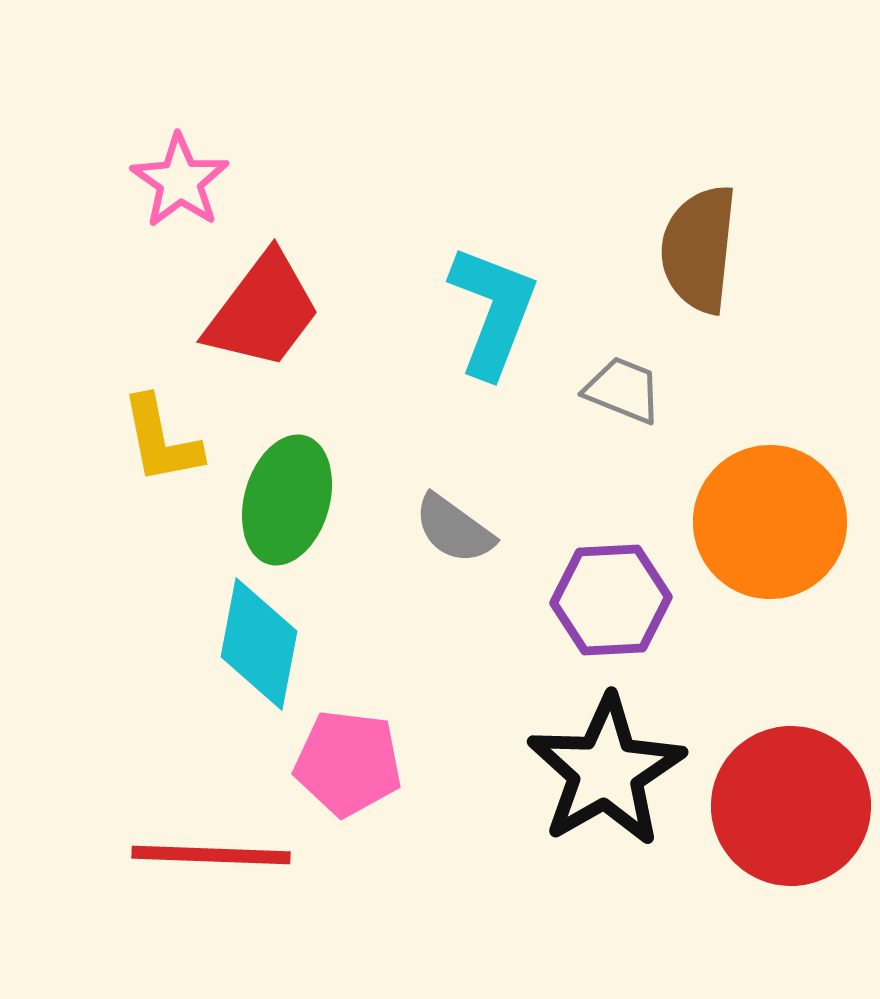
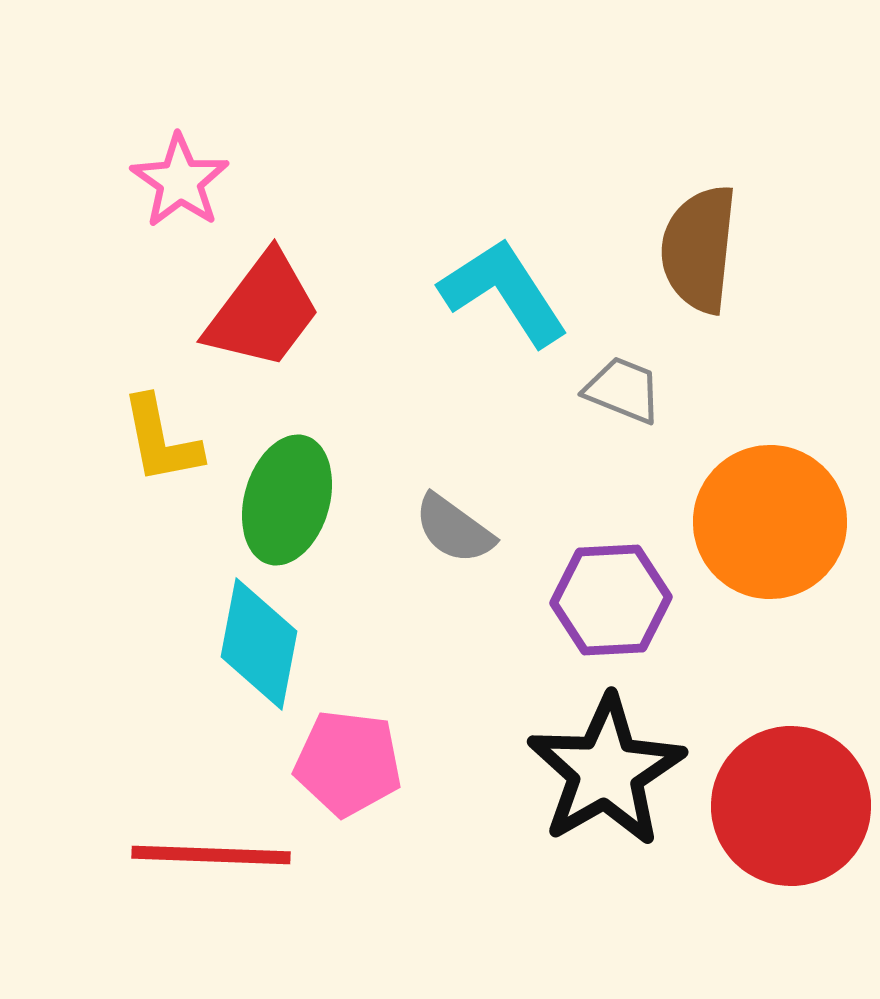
cyan L-shape: moved 11 px right, 19 px up; rotated 54 degrees counterclockwise
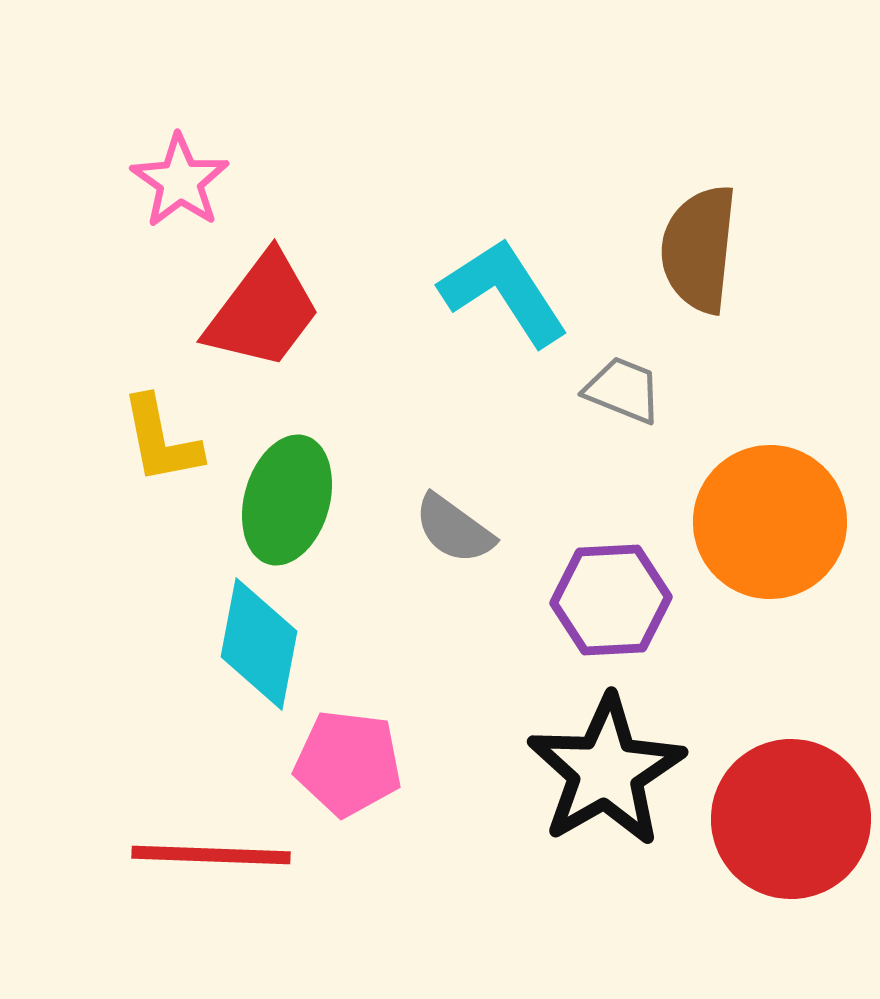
red circle: moved 13 px down
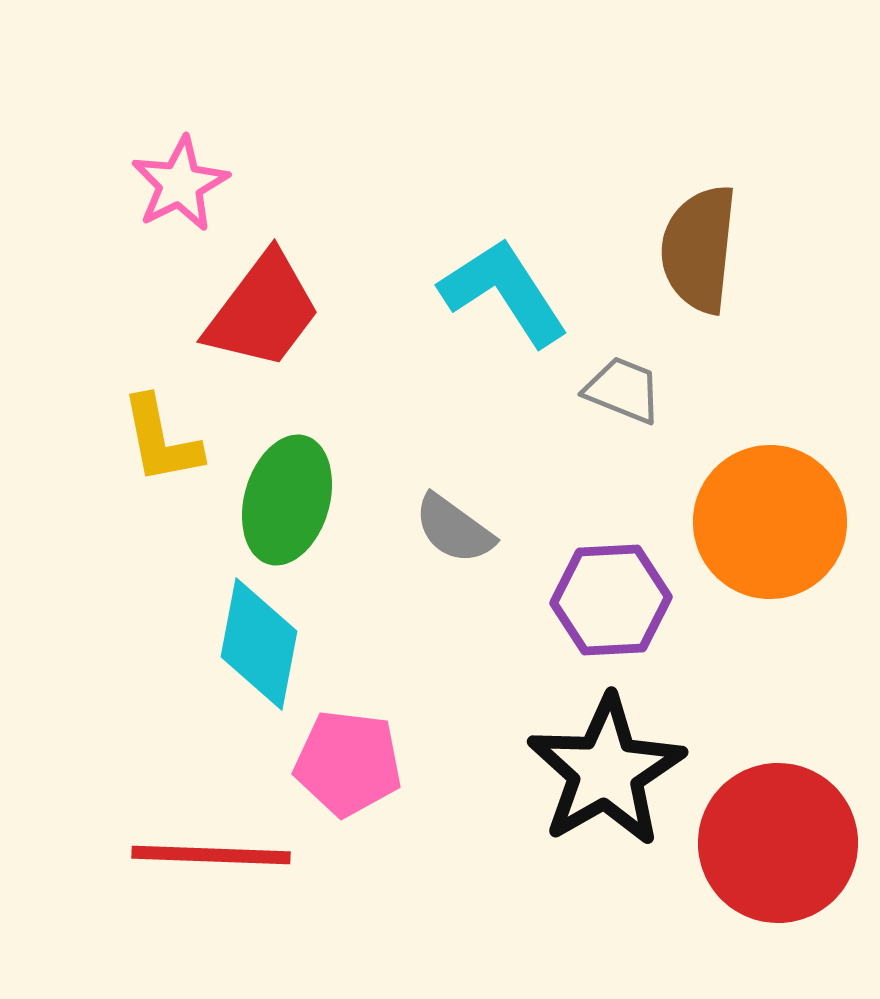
pink star: moved 3 px down; rotated 10 degrees clockwise
red circle: moved 13 px left, 24 px down
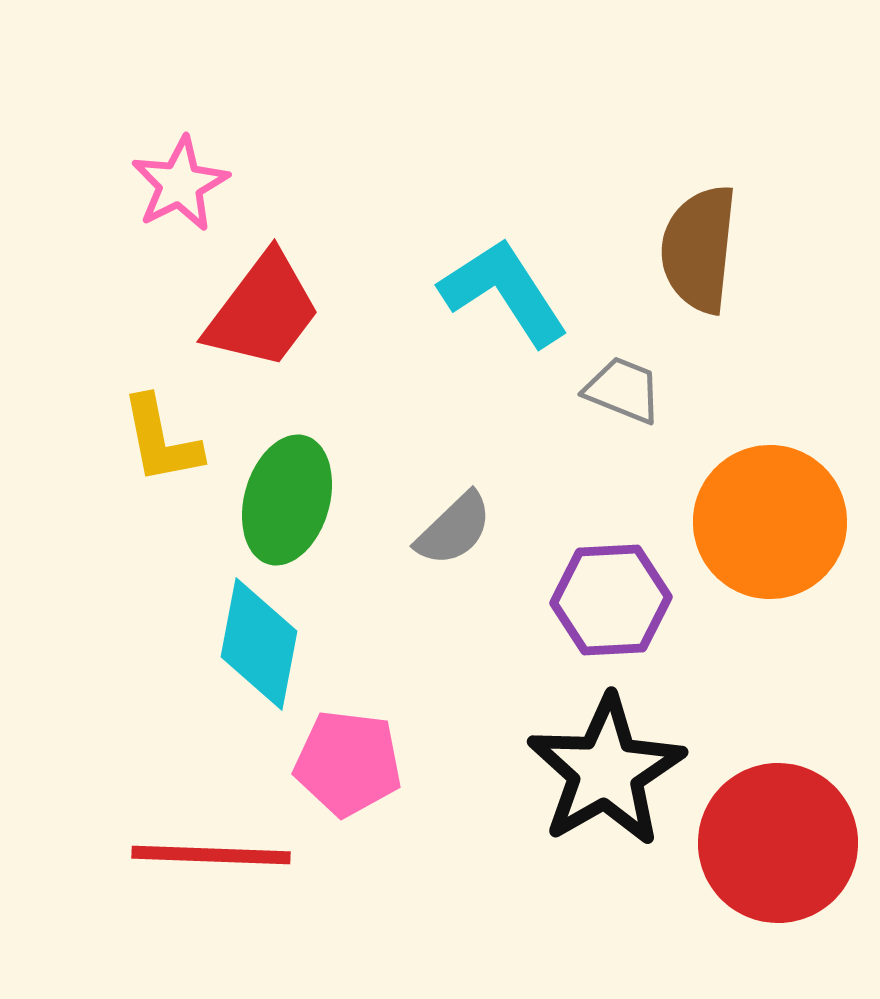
gray semicircle: rotated 80 degrees counterclockwise
